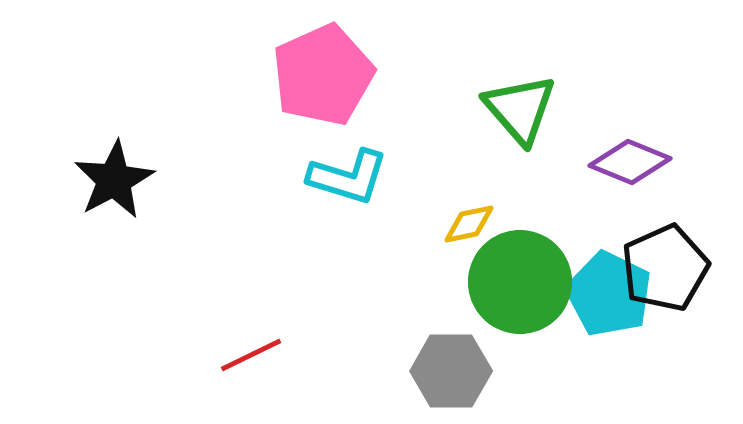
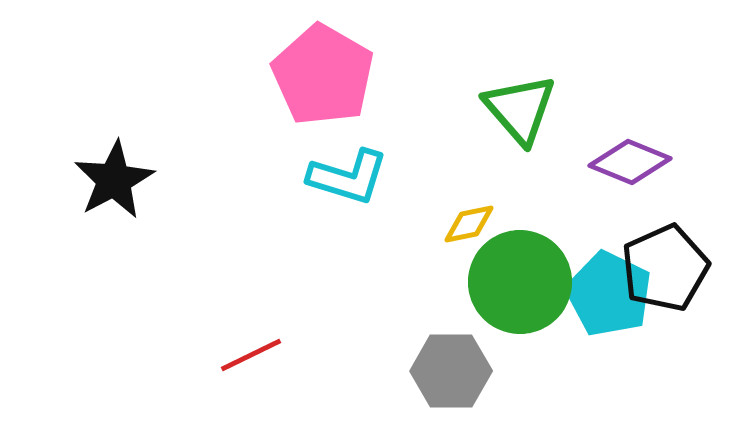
pink pentagon: rotated 18 degrees counterclockwise
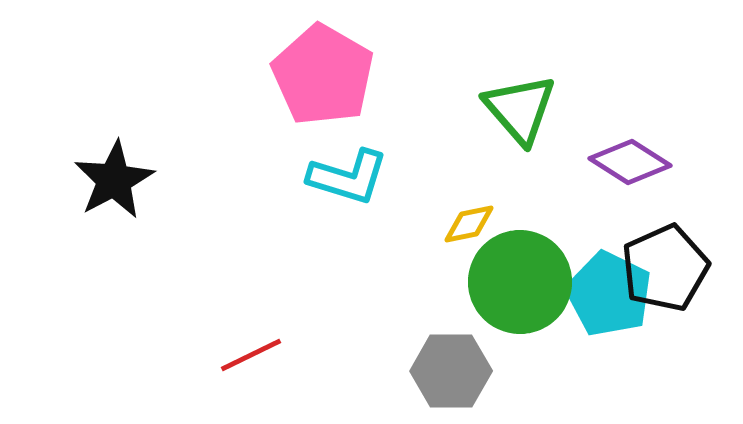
purple diamond: rotated 10 degrees clockwise
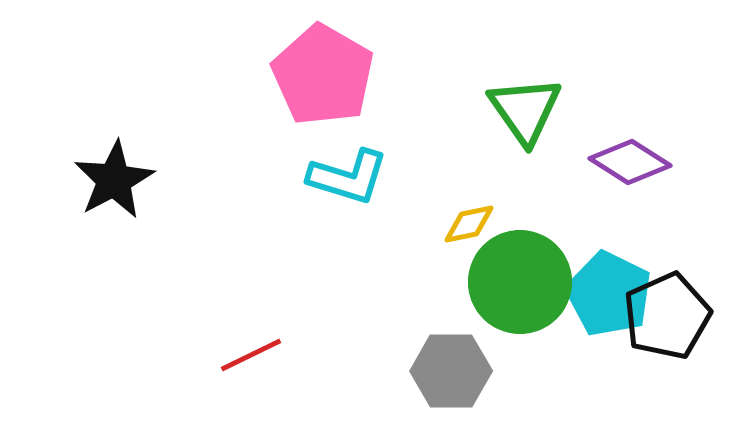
green triangle: moved 5 px right, 1 px down; rotated 6 degrees clockwise
black pentagon: moved 2 px right, 48 px down
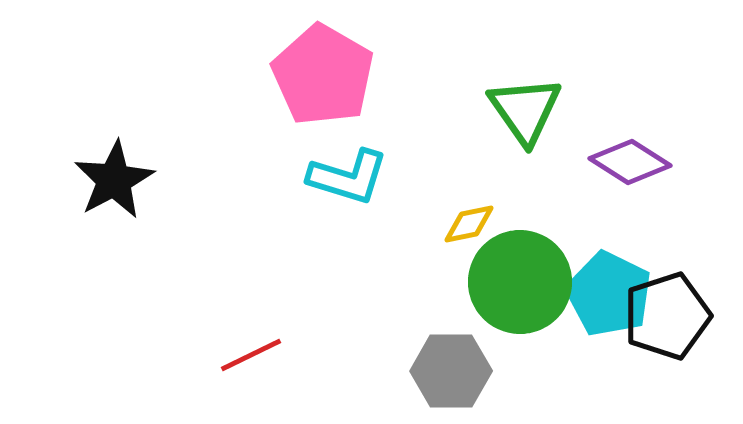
black pentagon: rotated 6 degrees clockwise
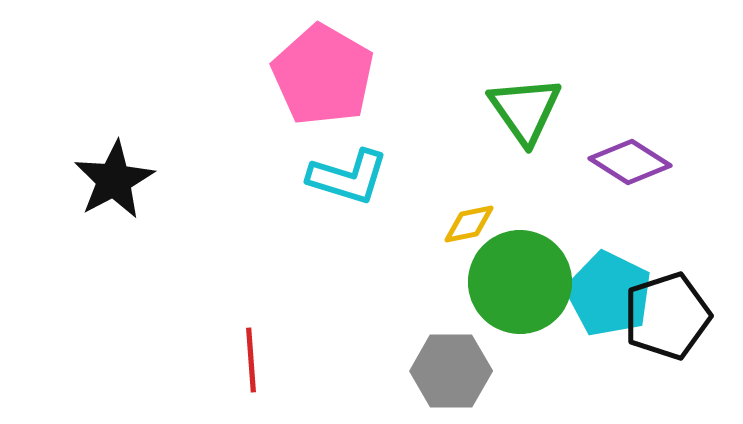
red line: moved 5 px down; rotated 68 degrees counterclockwise
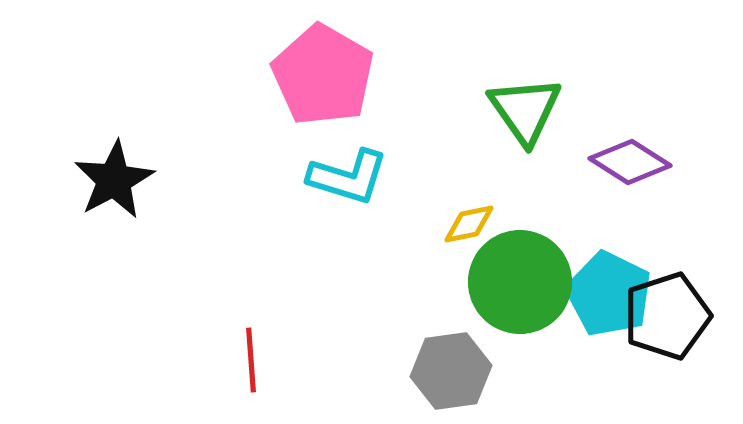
gray hexagon: rotated 8 degrees counterclockwise
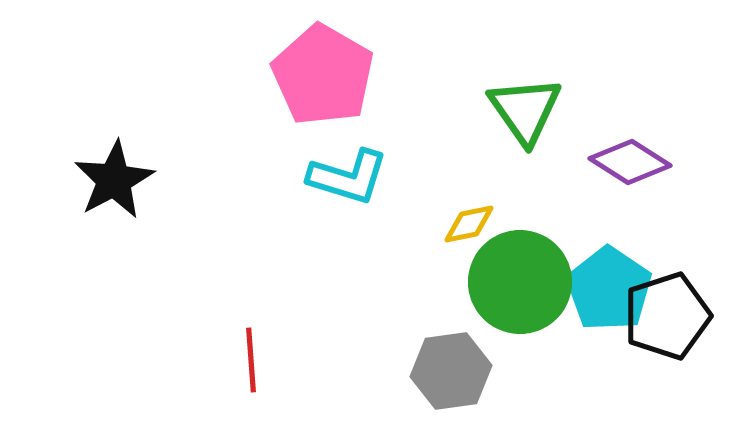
cyan pentagon: moved 5 px up; rotated 8 degrees clockwise
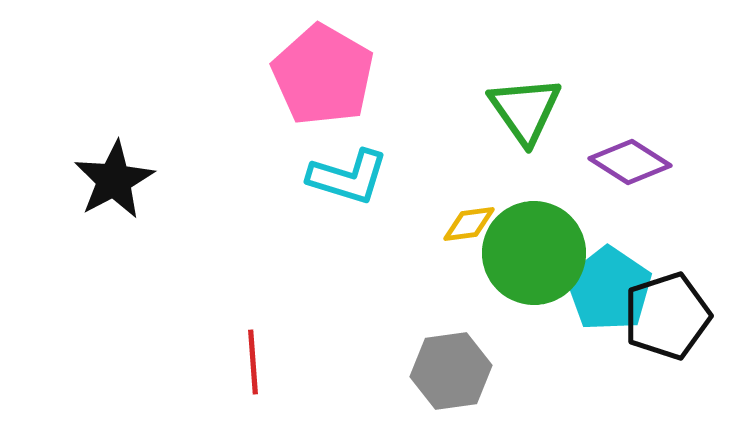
yellow diamond: rotated 4 degrees clockwise
green circle: moved 14 px right, 29 px up
red line: moved 2 px right, 2 px down
